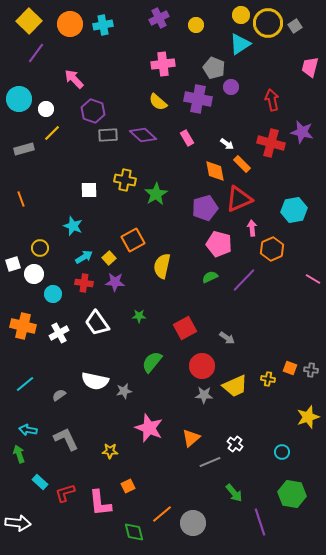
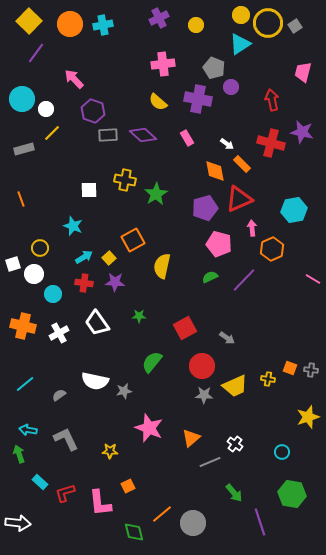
pink trapezoid at (310, 67): moved 7 px left, 5 px down
cyan circle at (19, 99): moved 3 px right
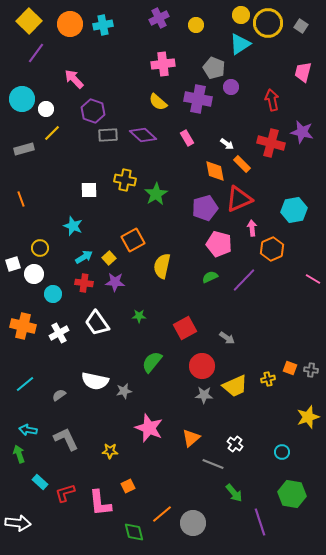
gray square at (295, 26): moved 6 px right; rotated 24 degrees counterclockwise
yellow cross at (268, 379): rotated 24 degrees counterclockwise
gray line at (210, 462): moved 3 px right, 2 px down; rotated 45 degrees clockwise
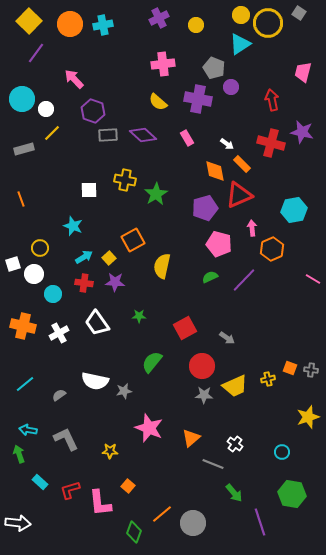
gray square at (301, 26): moved 2 px left, 13 px up
red triangle at (239, 199): moved 4 px up
orange square at (128, 486): rotated 24 degrees counterclockwise
red L-shape at (65, 493): moved 5 px right, 3 px up
green diamond at (134, 532): rotated 35 degrees clockwise
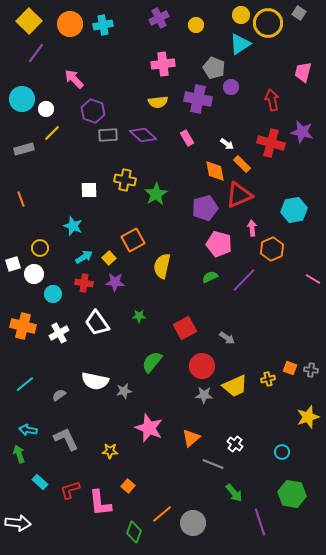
yellow semicircle at (158, 102): rotated 48 degrees counterclockwise
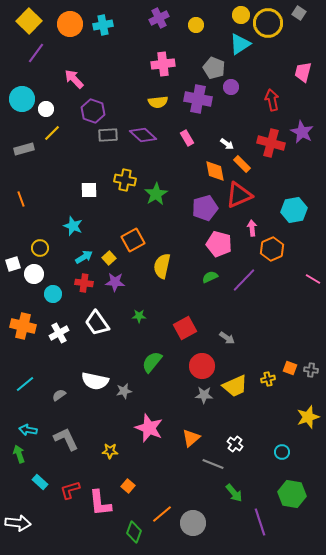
purple star at (302, 132): rotated 15 degrees clockwise
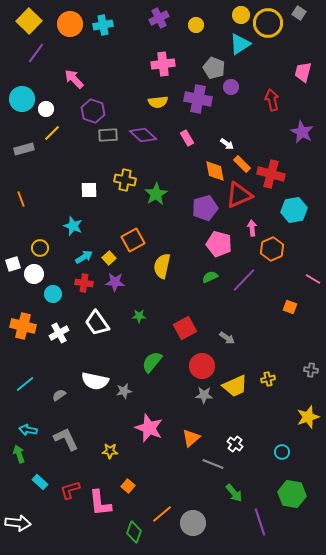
red cross at (271, 143): moved 31 px down
orange square at (290, 368): moved 61 px up
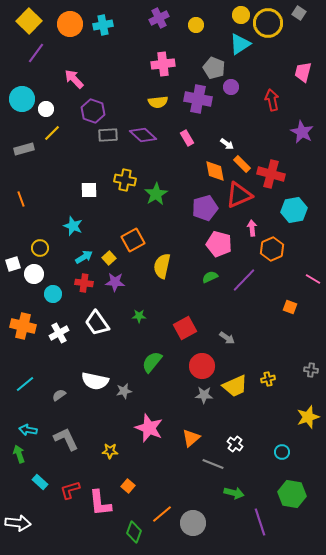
green arrow at (234, 493): rotated 36 degrees counterclockwise
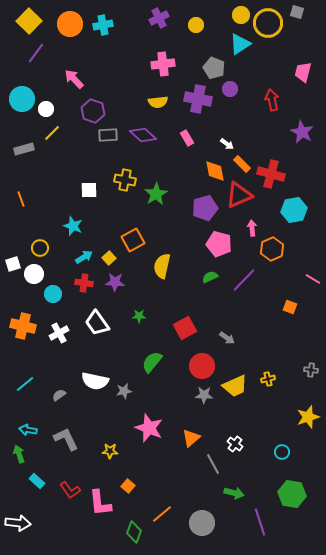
gray square at (299, 13): moved 2 px left, 1 px up; rotated 16 degrees counterclockwise
purple circle at (231, 87): moved 1 px left, 2 px down
gray line at (213, 464): rotated 40 degrees clockwise
cyan rectangle at (40, 482): moved 3 px left, 1 px up
red L-shape at (70, 490): rotated 110 degrees counterclockwise
gray circle at (193, 523): moved 9 px right
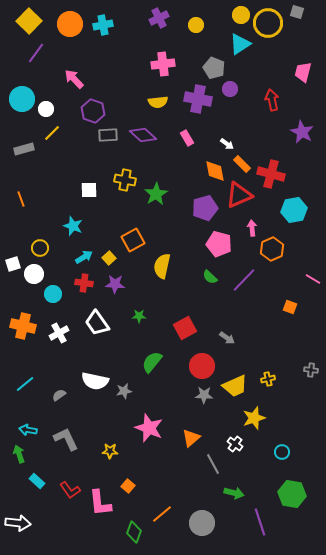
green semicircle at (210, 277): rotated 112 degrees counterclockwise
purple star at (115, 282): moved 2 px down
yellow star at (308, 417): moved 54 px left, 1 px down
